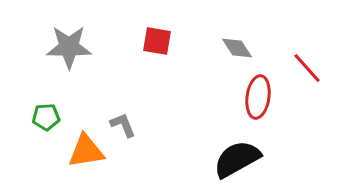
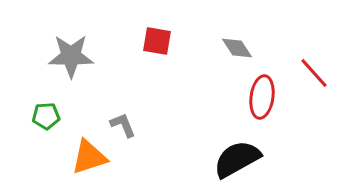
gray star: moved 2 px right, 9 px down
red line: moved 7 px right, 5 px down
red ellipse: moved 4 px right
green pentagon: moved 1 px up
orange triangle: moved 3 px right, 6 px down; rotated 9 degrees counterclockwise
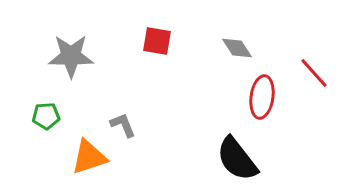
black semicircle: rotated 99 degrees counterclockwise
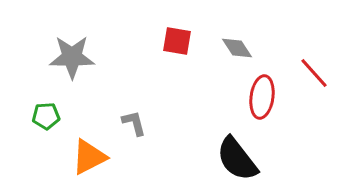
red square: moved 20 px right
gray star: moved 1 px right, 1 px down
gray L-shape: moved 11 px right, 2 px up; rotated 8 degrees clockwise
orange triangle: rotated 9 degrees counterclockwise
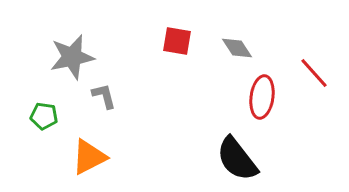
gray star: rotated 12 degrees counterclockwise
green pentagon: moved 2 px left; rotated 12 degrees clockwise
gray L-shape: moved 30 px left, 27 px up
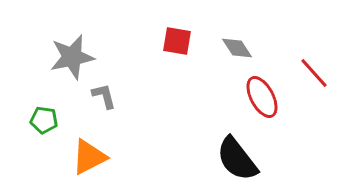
red ellipse: rotated 36 degrees counterclockwise
green pentagon: moved 4 px down
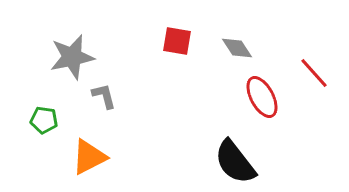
black semicircle: moved 2 px left, 3 px down
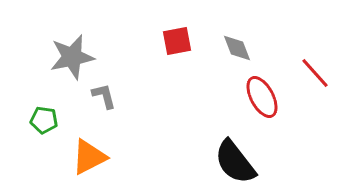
red square: rotated 20 degrees counterclockwise
gray diamond: rotated 12 degrees clockwise
red line: moved 1 px right
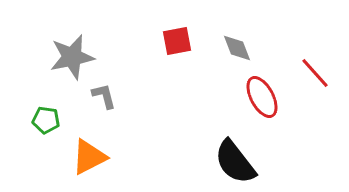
green pentagon: moved 2 px right
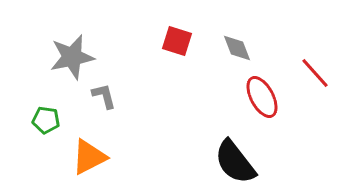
red square: rotated 28 degrees clockwise
